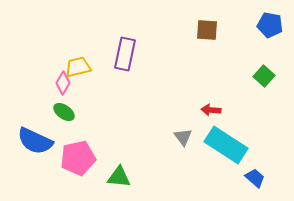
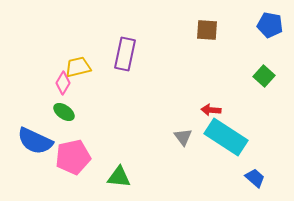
cyan rectangle: moved 8 px up
pink pentagon: moved 5 px left, 1 px up
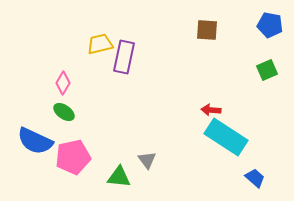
purple rectangle: moved 1 px left, 3 px down
yellow trapezoid: moved 22 px right, 23 px up
green square: moved 3 px right, 6 px up; rotated 25 degrees clockwise
gray triangle: moved 36 px left, 23 px down
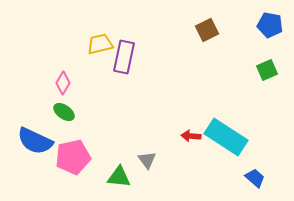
brown square: rotated 30 degrees counterclockwise
red arrow: moved 20 px left, 26 px down
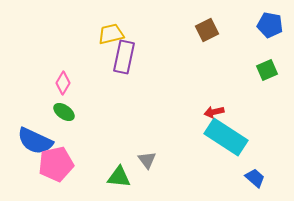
yellow trapezoid: moved 11 px right, 10 px up
red arrow: moved 23 px right, 24 px up; rotated 18 degrees counterclockwise
pink pentagon: moved 17 px left, 7 px down
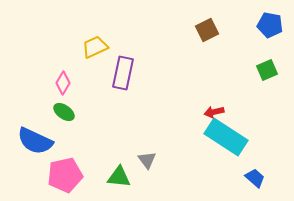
yellow trapezoid: moved 16 px left, 13 px down; rotated 12 degrees counterclockwise
purple rectangle: moved 1 px left, 16 px down
pink pentagon: moved 9 px right, 11 px down
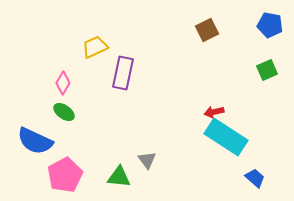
pink pentagon: rotated 16 degrees counterclockwise
